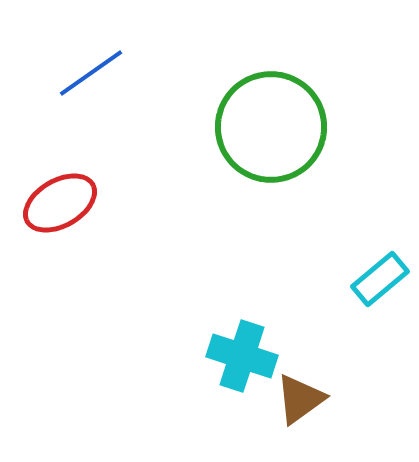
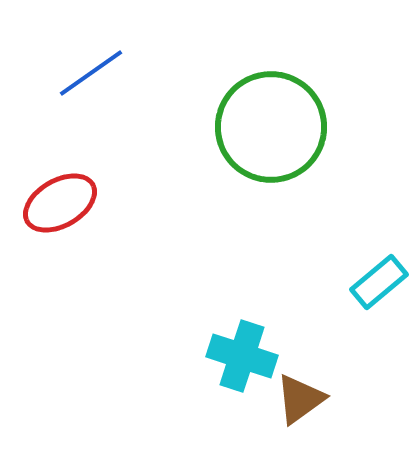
cyan rectangle: moved 1 px left, 3 px down
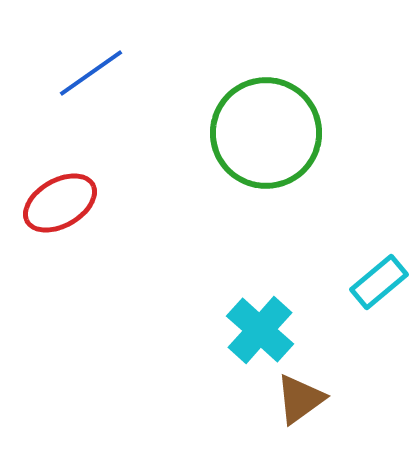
green circle: moved 5 px left, 6 px down
cyan cross: moved 18 px right, 26 px up; rotated 24 degrees clockwise
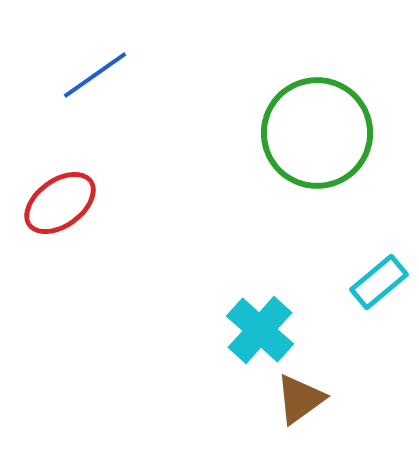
blue line: moved 4 px right, 2 px down
green circle: moved 51 px right
red ellipse: rotated 6 degrees counterclockwise
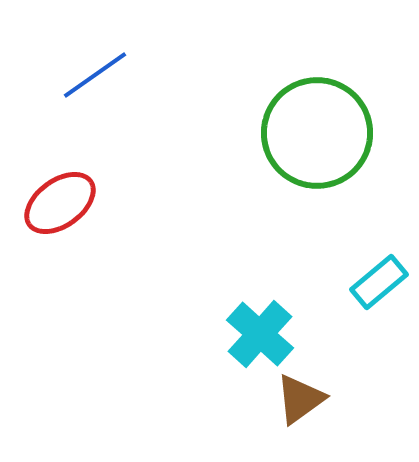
cyan cross: moved 4 px down
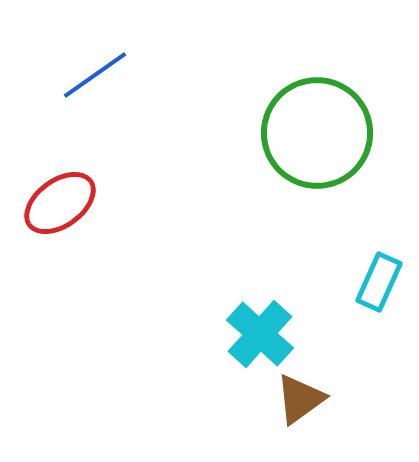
cyan rectangle: rotated 26 degrees counterclockwise
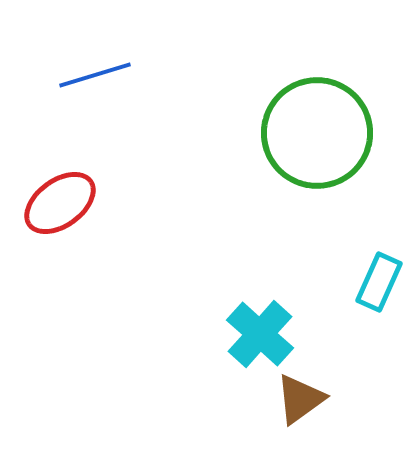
blue line: rotated 18 degrees clockwise
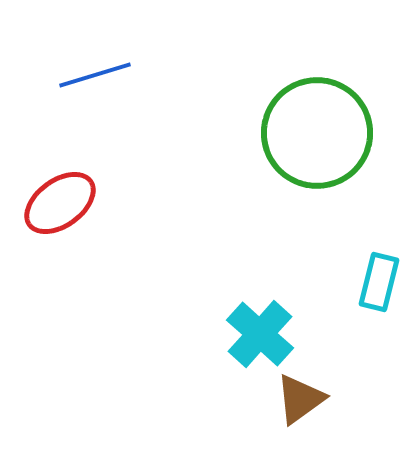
cyan rectangle: rotated 10 degrees counterclockwise
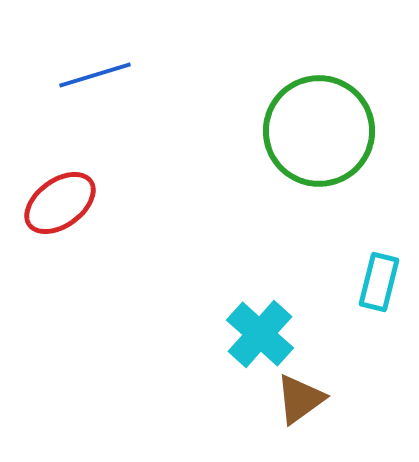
green circle: moved 2 px right, 2 px up
